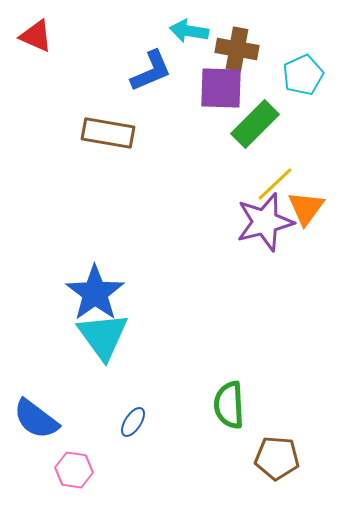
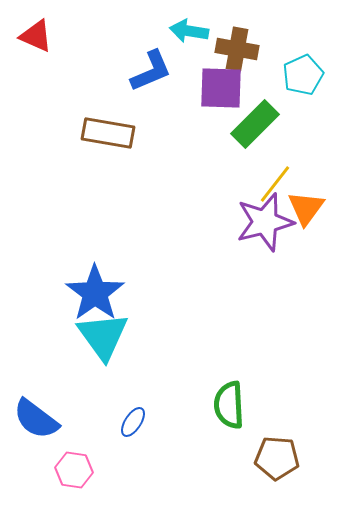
yellow line: rotated 9 degrees counterclockwise
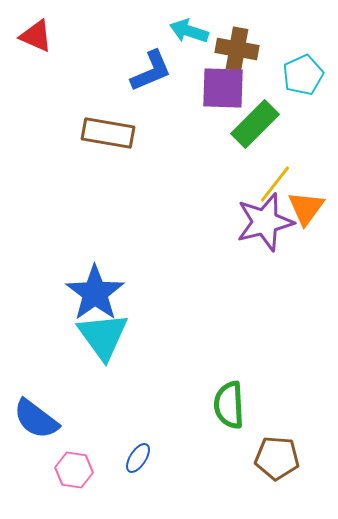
cyan arrow: rotated 9 degrees clockwise
purple square: moved 2 px right
blue ellipse: moved 5 px right, 36 px down
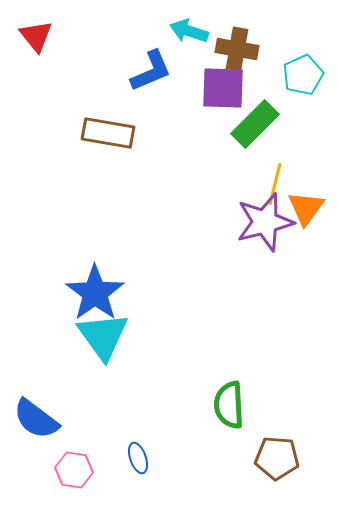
red triangle: rotated 27 degrees clockwise
yellow line: rotated 24 degrees counterclockwise
blue ellipse: rotated 52 degrees counterclockwise
